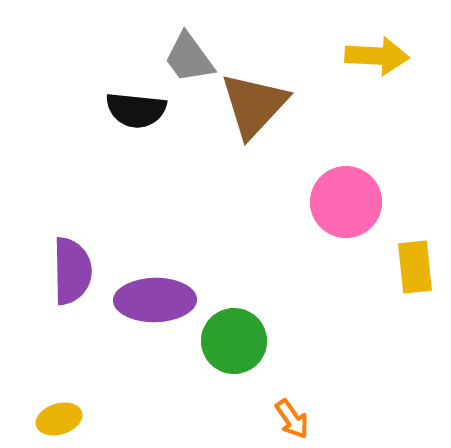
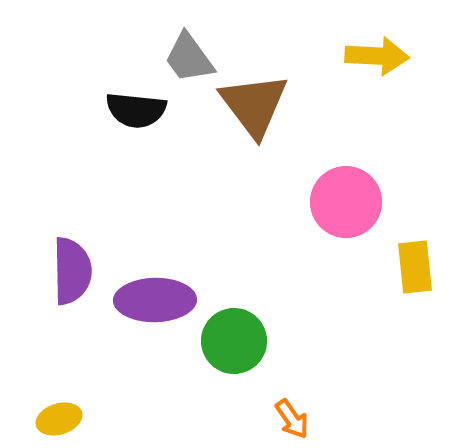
brown triangle: rotated 20 degrees counterclockwise
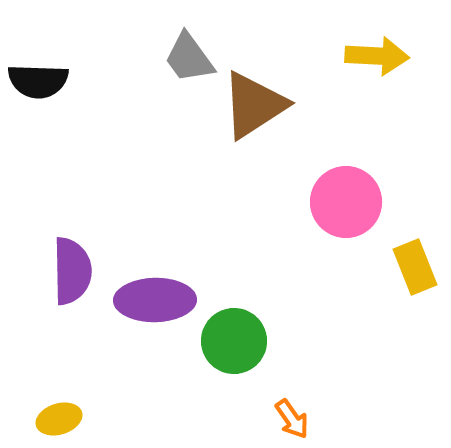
brown triangle: rotated 34 degrees clockwise
black semicircle: moved 98 px left, 29 px up; rotated 4 degrees counterclockwise
yellow rectangle: rotated 16 degrees counterclockwise
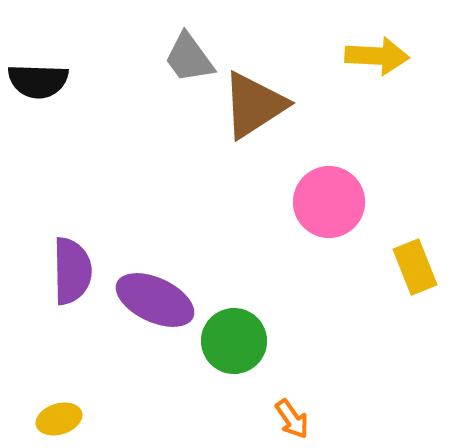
pink circle: moved 17 px left
purple ellipse: rotated 26 degrees clockwise
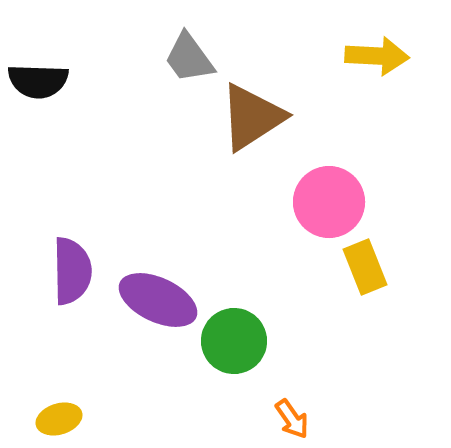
brown triangle: moved 2 px left, 12 px down
yellow rectangle: moved 50 px left
purple ellipse: moved 3 px right
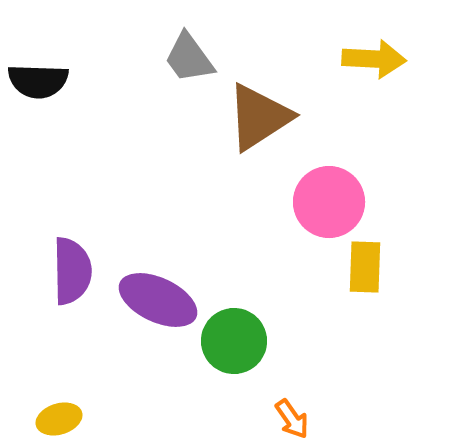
yellow arrow: moved 3 px left, 3 px down
brown triangle: moved 7 px right
yellow rectangle: rotated 24 degrees clockwise
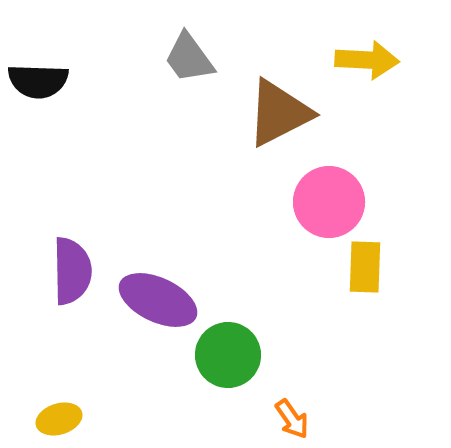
yellow arrow: moved 7 px left, 1 px down
brown triangle: moved 20 px right, 4 px up; rotated 6 degrees clockwise
green circle: moved 6 px left, 14 px down
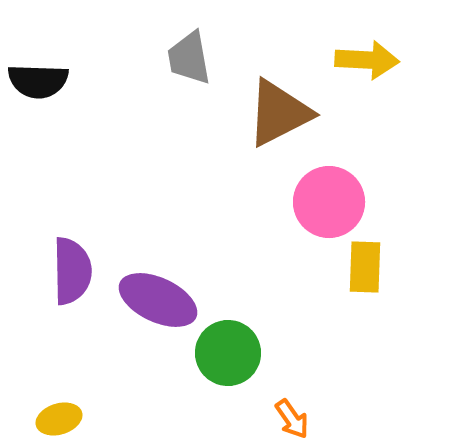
gray trapezoid: rotated 26 degrees clockwise
green circle: moved 2 px up
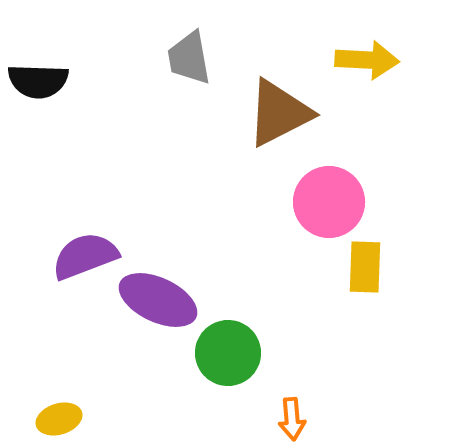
purple semicircle: moved 13 px right, 15 px up; rotated 110 degrees counterclockwise
orange arrow: rotated 30 degrees clockwise
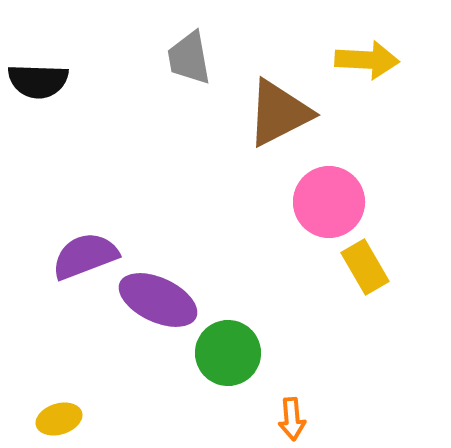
yellow rectangle: rotated 32 degrees counterclockwise
